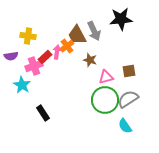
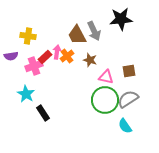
orange cross: moved 10 px down
pink triangle: rotated 28 degrees clockwise
cyan star: moved 4 px right, 9 px down
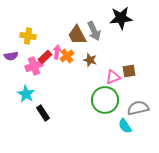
black star: moved 1 px up
pink triangle: moved 7 px right; rotated 35 degrees counterclockwise
gray semicircle: moved 10 px right, 9 px down; rotated 20 degrees clockwise
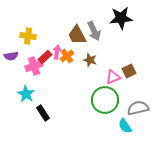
brown square: rotated 16 degrees counterclockwise
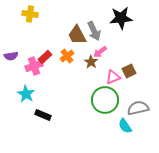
yellow cross: moved 2 px right, 22 px up
pink arrow: moved 43 px right; rotated 136 degrees counterclockwise
brown star: moved 1 px right, 2 px down; rotated 16 degrees clockwise
black rectangle: moved 2 px down; rotated 35 degrees counterclockwise
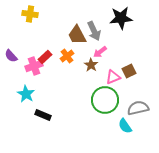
purple semicircle: rotated 56 degrees clockwise
brown star: moved 3 px down
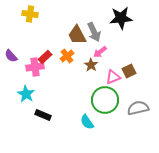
gray arrow: moved 1 px down
pink cross: moved 1 px right, 1 px down; rotated 12 degrees clockwise
cyan semicircle: moved 38 px left, 4 px up
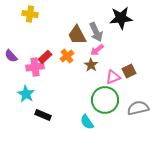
gray arrow: moved 2 px right
pink arrow: moved 3 px left, 2 px up
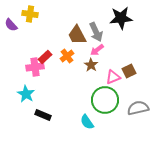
purple semicircle: moved 31 px up
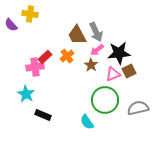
black star: moved 2 px left, 35 px down
pink triangle: moved 3 px up
